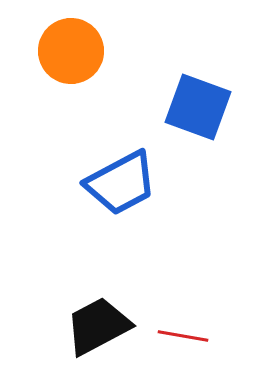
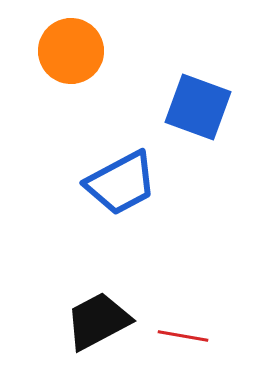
black trapezoid: moved 5 px up
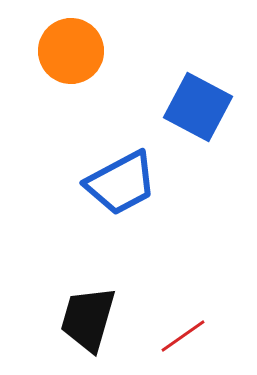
blue square: rotated 8 degrees clockwise
black trapezoid: moved 10 px left, 2 px up; rotated 46 degrees counterclockwise
red line: rotated 45 degrees counterclockwise
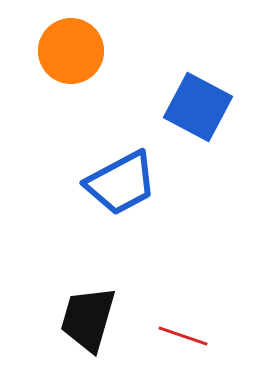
red line: rotated 54 degrees clockwise
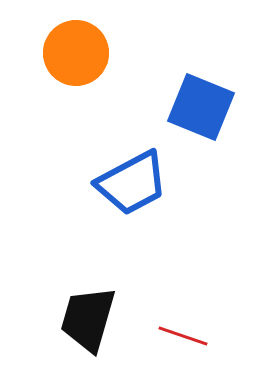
orange circle: moved 5 px right, 2 px down
blue square: moved 3 px right; rotated 6 degrees counterclockwise
blue trapezoid: moved 11 px right
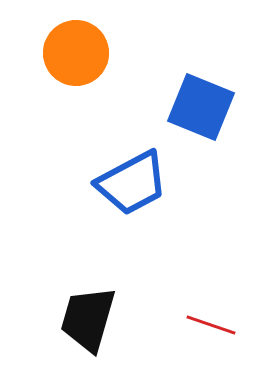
red line: moved 28 px right, 11 px up
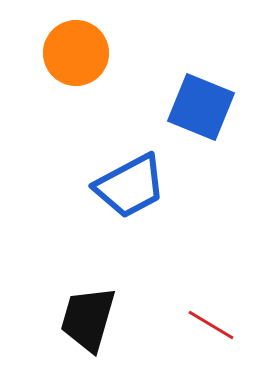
blue trapezoid: moved 2 px left, 3 px down
red line: rotated 12 degrees clockwise
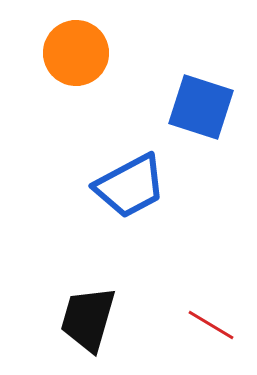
blue square: rotated 4 degrees counterclockwise
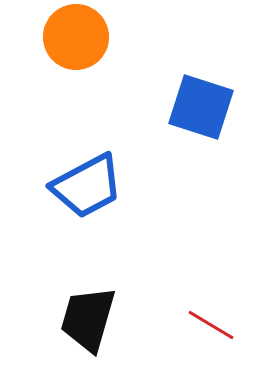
orange circle: moved 16 px up
blue trapezoid: moved 43 px left
